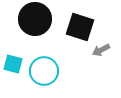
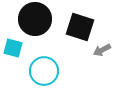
gray arrow: moved 1 px right
cyan square: moved 16 px up
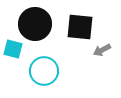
black circle: moved 5 px down
black square: rotated 12 degrees counterclockwise
cyan square: moved 1 px down
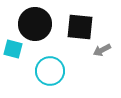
cyan circle: moved 6 px right
